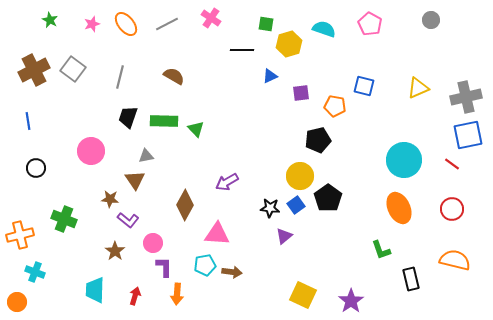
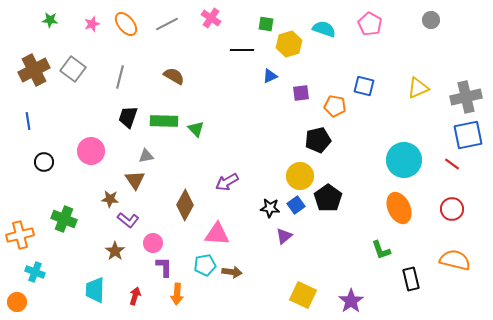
green star at (50, 20): rotated 21 degrees counterclockwise
black circle at (36, 168): moved 8 px right, 6 px up
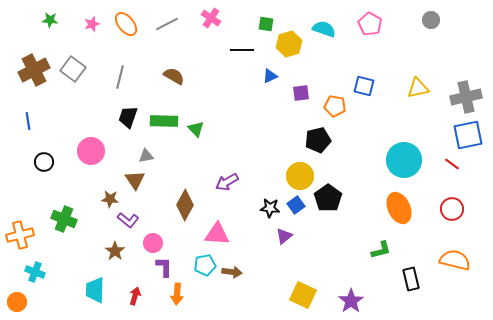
yellow triangle at (418, 88): rotated 10 degrees clockwise
green L-shape at (381, 250): rotated 85 degrees counterclockwise
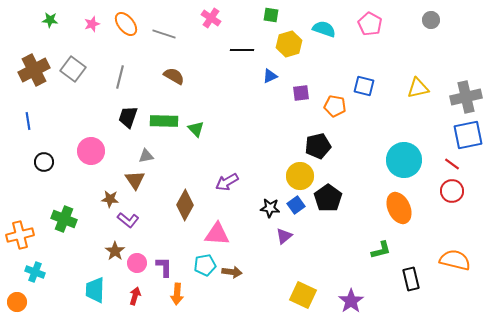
gray line at (167, 24): moved 3 px left, 10 px down; rotated 45 degrees clockwise
green square at (266, 24): moved 5 px right, 9 px up
black pentagon at (318, 140): moved 6 px down
red circle at (452, 209): moved 18 px up
pink circle at (153, 243): moved 16 px left, 20 px down
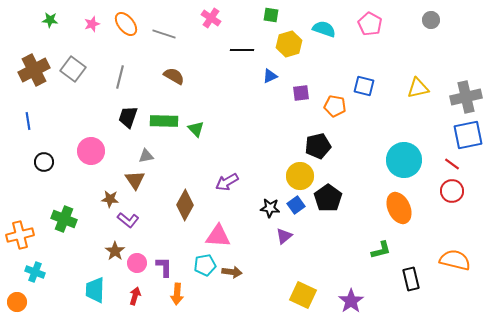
pink triangle at (217, 234): moved 1 px right, 2 px down
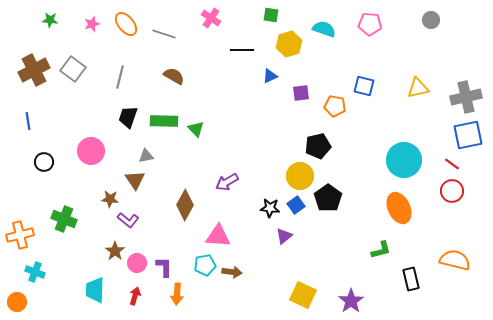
pink pentagon at (370, 24): rotated 25 degrees counterclockwise
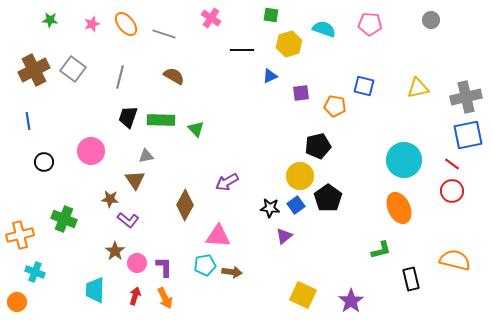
green rectangle at (164, 121): moved 3 px left, 1 px up
orange arrow at (177, 294): moved 12 px left, 4 px down; rotated 30 degrees counterclockwise
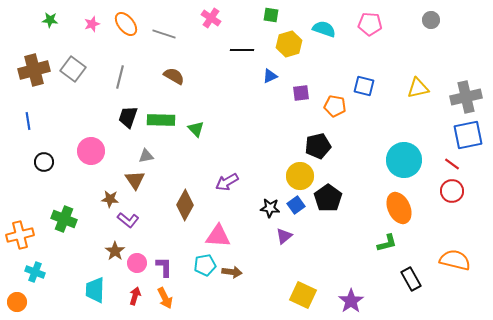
brown cross at (34, 70): rotated 12 degrees clockwise
green L-shape at (381, 250): moved 6 px right, 7 px up
black rectangle at (411, 279): rotated 15 degrees counterclockwise
